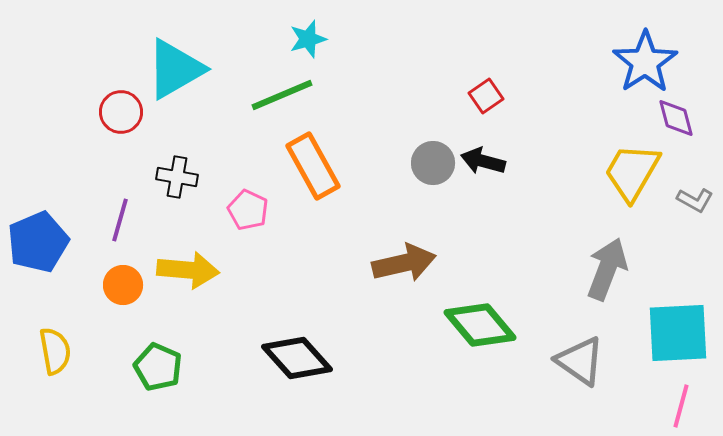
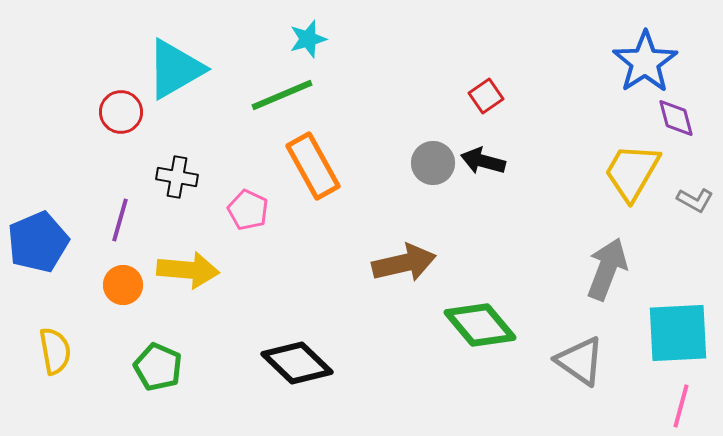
black diamond: moved 5 px down; rotated 4 degrees counterclockwise
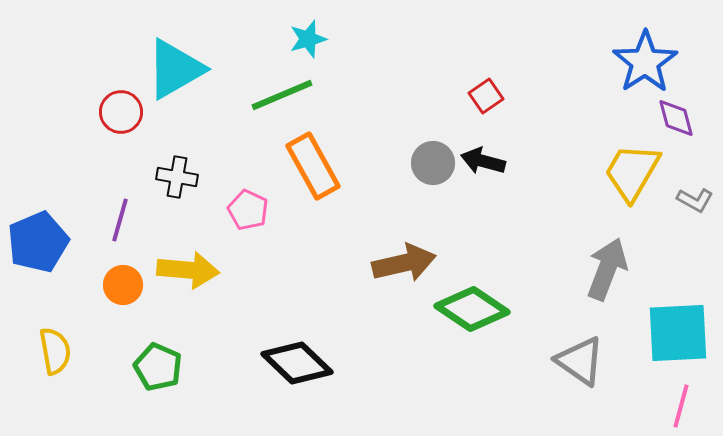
green diamond: moved 8 px left, 16 px up; rotated 16 degrees counterclockwise
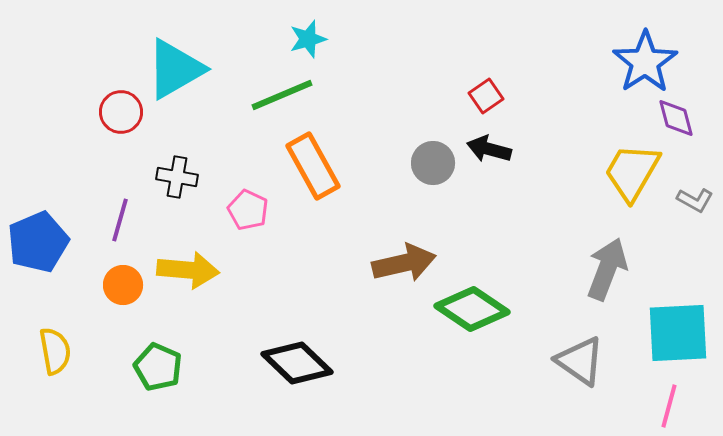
black arrow: moved 6 px right, 12 px up
pink line: moved 12 px left
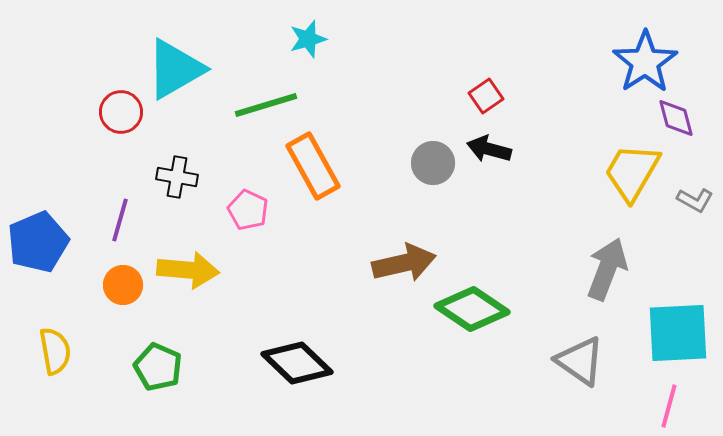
green line: moved 16 px left, 10 px down; rotated 6 degrees clockwise
